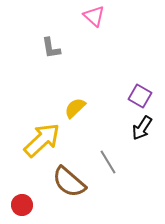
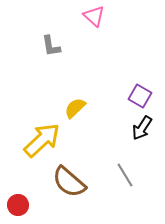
gray L-shape: moved 2 px up
gray line: moved 17 px right, 13 px down
red circle: moved 4 px left
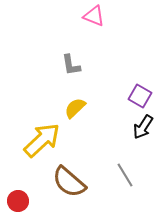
pink triangle: rotated 20 degrees counterclockwise
gray L-shape: moved 20 px right, 19 px down
black arrow: moved 1 px right, 1 px up
red circle: moved 4 px up
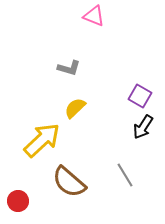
gray L-shape: moved 2 px left, 3 px down; rotated 65 degrees counterclockwise
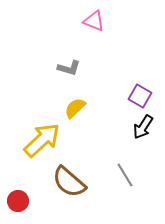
pink triangle: moved 5 px down
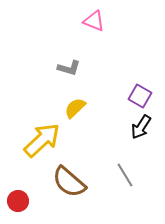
black arrow: moved 2 px left
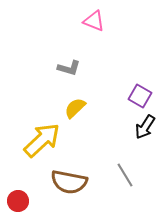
black arrow: moved 4 px right
brown semicircle: rotated 30 degrees counterclockwise
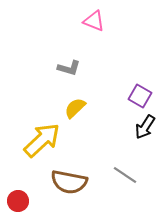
gray line: rotated 25 degrees counterclockwise
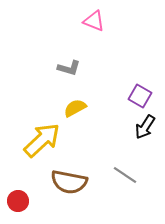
yellow semicircle: rotated 15 degrees clockwise
